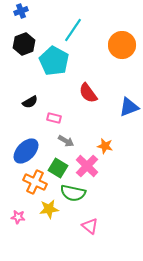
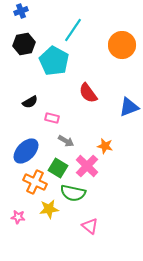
black hexagon: rotated 10 degrees clockwise
pink rectangle: moved 2 px left
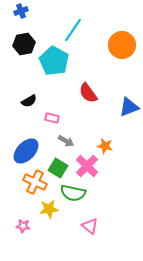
black semicircle: moved 1 px left, 1 px up
pink star: moved 5 px right, 9 px down
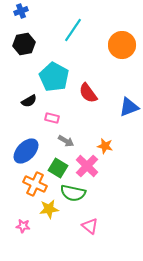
cyan pentagon: moved 16 px down
orange cross: moved 2 px down
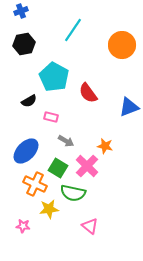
pink rectangle: moved 1 px left, 1 px up
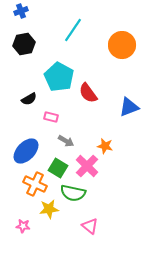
cyan pentagon: moved 5 px right
black semicircle: moved 2 px up
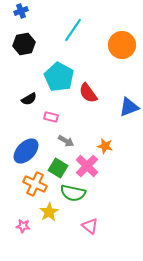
yellow star: moved 3 px down; rotated 24 degrees counterclockwise
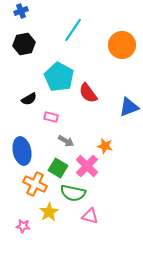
blue ellipse: moved 4 px left; rotated 56 degrees counterclockwise
pink triangle: moved 10 px up; rotated 24 degrees counterclockwise
